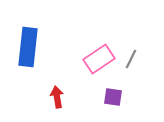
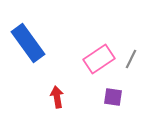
blue rectangle: moved 4 px up; rotated 42 degrees counterclockwise
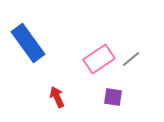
gray line: rotated 24 degrees clockwise
red arrow: rotated 15 degrees counterclockwise
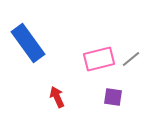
pink rectangle: rotated 20 degrees clockwise
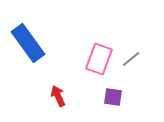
pink rectangle: rotated 56 degrees counterclockwise
red arrow: moved 1 px right, 1 px up
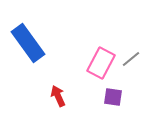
pink rectangle: moved 2 px right, 4 px down; rotated 8 degrees clockwise
